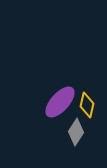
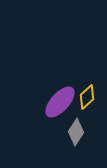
yellow diamond: moved 8 px up; rotated 35 degrees clockwise
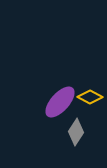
yellow diamond: moved 3 px right; rotated 70 degrees clockwise
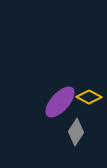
yellow diamond: moved 1 px left
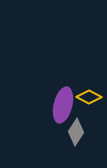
purple ellipse: moved 3 px right, 3 px down; rotated 28 degrees counterclockwise
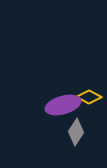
purple ellipse: rotated 60 degrees clockwise
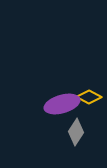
purple ellipse: moved 1 px left, 1 px up
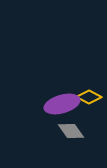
gray diamond: moved 5 px left, 1 px up; rotated 68 degrees counterclockwise
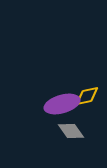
yellow diamond: moved 2 px left, 1 px up; rotated 40 degrees counterclockwise
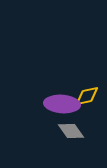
purple ellipse: rotated 20 degrees clockwise
